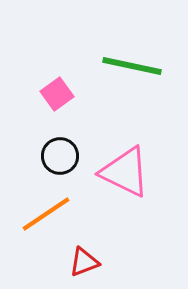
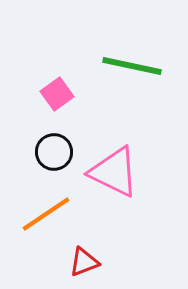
black circle: moved 6 px left, 4 px up
pink triangle: moved 11 px left
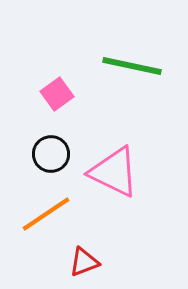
black circle: moved 3 px left, 2 px down
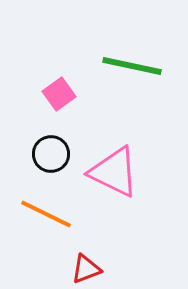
pink square: moved 2 px right
orange line: rotated 60 degrees clockwise
red triangle: moved 2 px right, 7 px down
